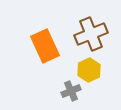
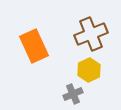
orange rectangle: moved 11 px left
gray cross: moved 2 px right, 3 px down
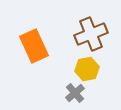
yellow hexagon: moved 2 px left, 1 px up; rotated 15 degrees clockwise
gray cross: moved 2 px right, 1 px up; rotated 18 degrees counterclockwise
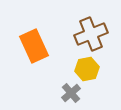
gray cross: moved 4 px left
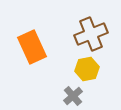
orange rectangle: moved 2 px left, 1 px down
gray cross: moved 2 px right, 3 px down
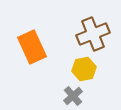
brown cross: moved 2 px right
yellow hexagon: moved 3 px left
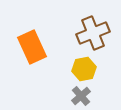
brown cross: moved 1 px up
gray cross: moved 8 px right
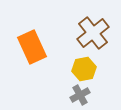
brown cross: rotated 16 degrees counterclockwise
gray cross: moved 1 px left, 1 px up; rotated 12 degrees clockwise
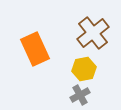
orange rectangle: moved 3 px right, 2 px down
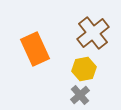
gray cross: rotated 12 degrees counterclockwise
